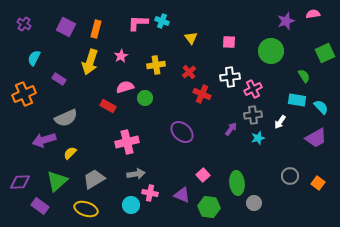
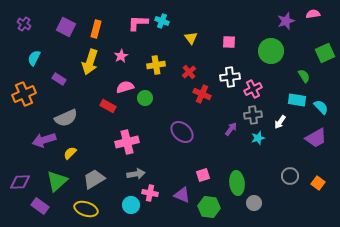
pink square at (203, 175): rotated 24 degrees clockwise
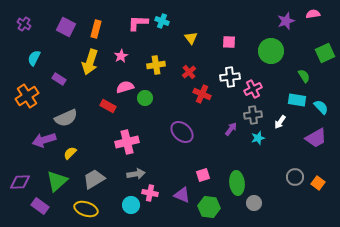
orange cross at (24, 94): moved 3 px right, 2 px down; rotated 10 degrees counterclockwise
gray circle at (290, 176): moved 5 px right, 1 px down
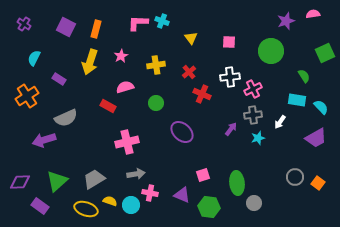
green circle at (145, 98): moved 11 px right, 5 px down
yellow semicircle at (70, 153): moved 40 px right, 48 px down; rotated 64 degrees clockwise
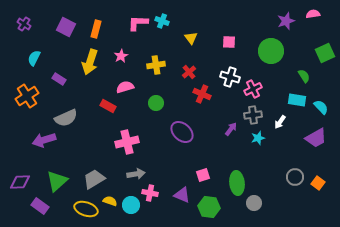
white cross at (230, 77): rotated 24 degrees clockwise
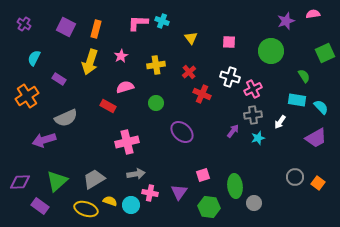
purple arrow at (231, 129): moved 2 px right, 2 px down
green ellipse at (237, 183): moved 2 px left, 3 px down
purple triangle at (182, 195): moved 3 px left, 3 px up; rotated 42 degrees clockwise
